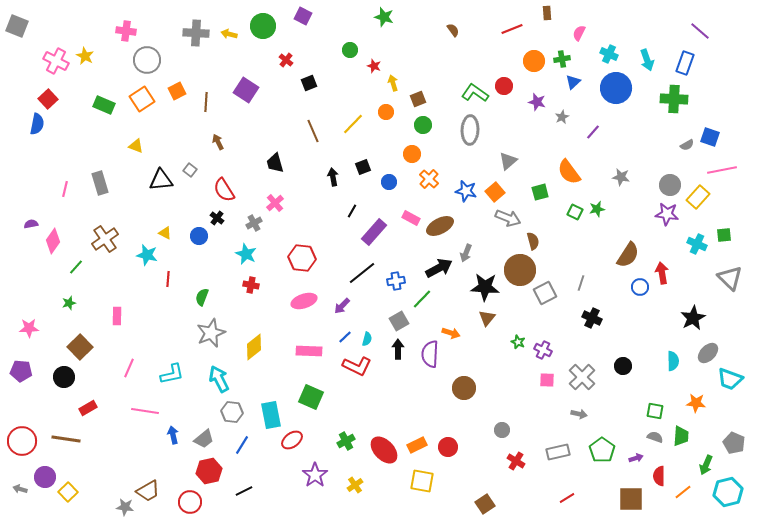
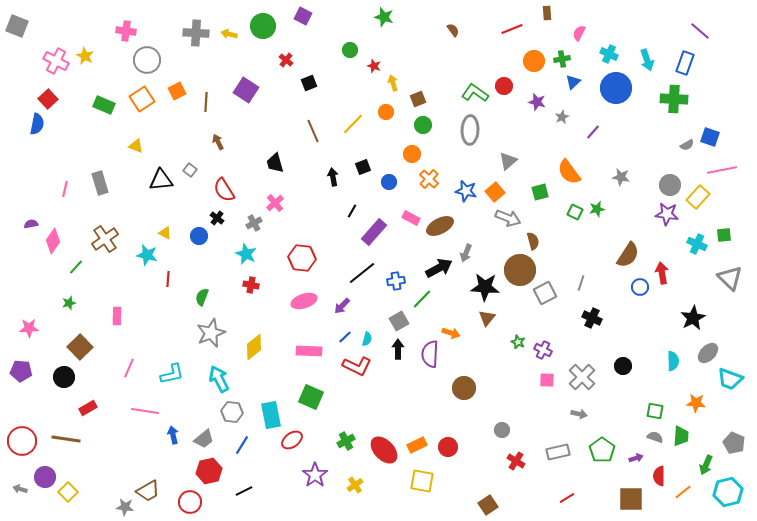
brown square at (485, 504): moved 3 px right, 1 px down
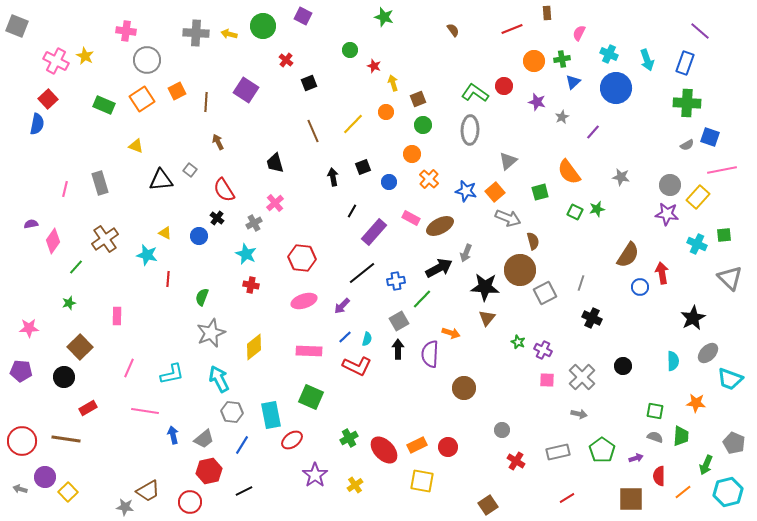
green cross at (674, 99): moved 13 px right, 4 px down
green cross at (346, 441): moved 3 px right, 3 px up
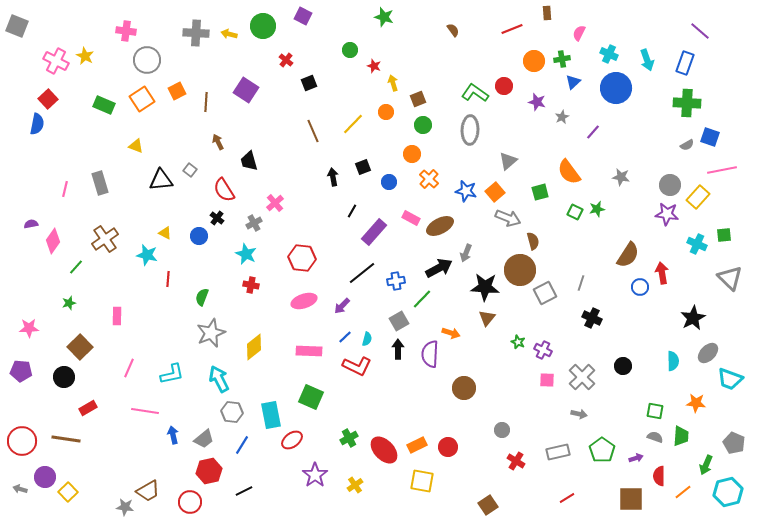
black trapezoid at (275, 163): moved 26 px left, 2 px up
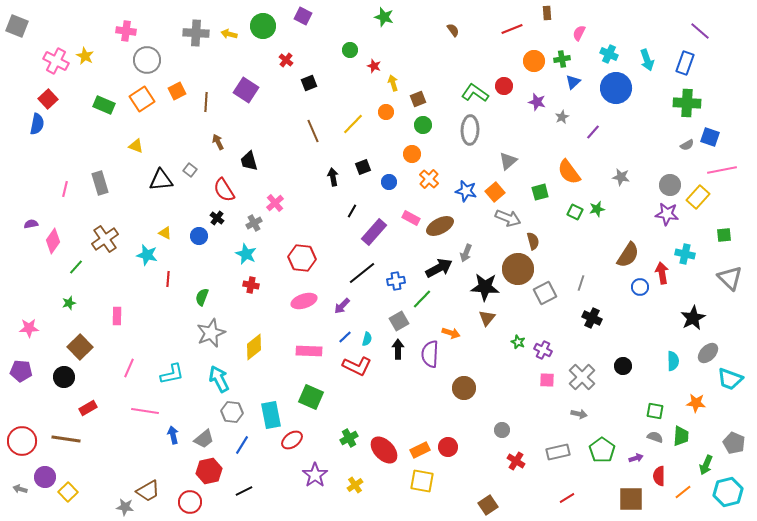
cyan cross at (697, 244): moved 12 px left, 10 px down; rotated 12 degrees counterclockwise
brown circle at (520, 270): moved 2 px left, 1 px up
orange rectangle at (417, 445): moved 3 px right, 5 px down
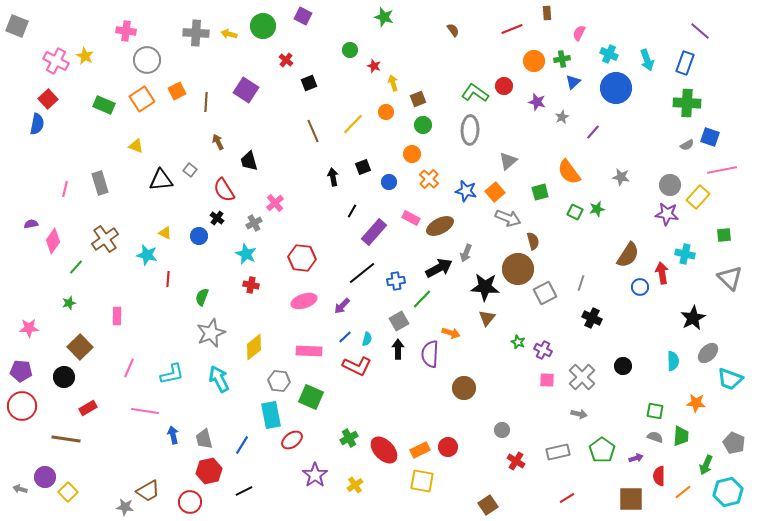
gray hexagon at (232, 412): moved 47 px right, 31 px up
gray trapezoid at (204, 439): rotated 115 degrees clockwise
red circle at (22, 441): moved 35 px up
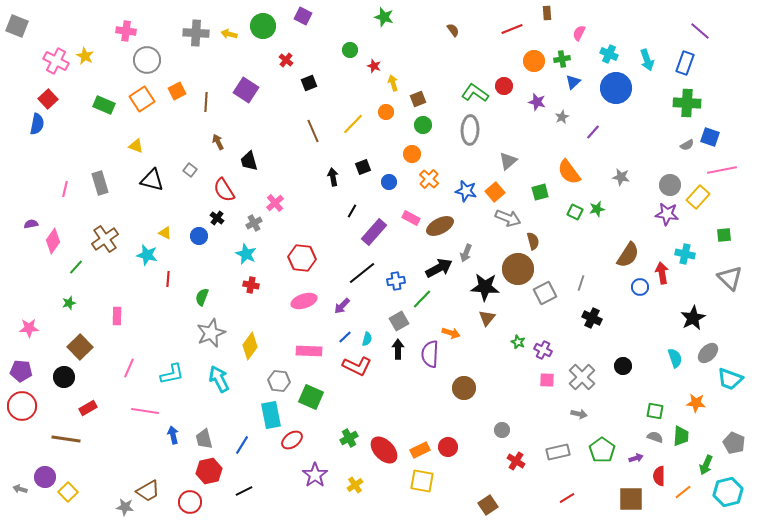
black triangle at (161, 180): moved 9 px left; rotated 20 degrees clockwise
yellow diamond at (254, 347): moved 4 px left, 1 px up; rotated 16 degrees counterclockwise
cyan semicircle at (673, 361): moved 2 px right, 3 px up; rotated 18 degrees counterclockwise
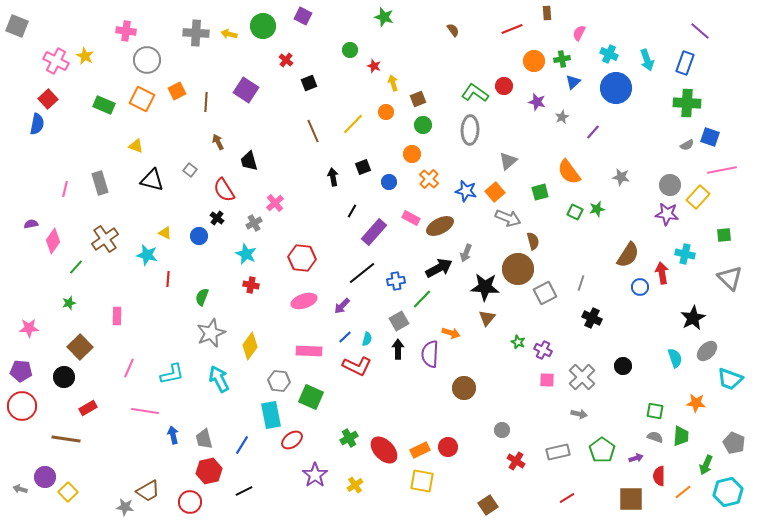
orange square at (142, 99): rotated 30 degrees counterclockwise
gray ellipse at (708, 353): moved 1 px left, 2 px up
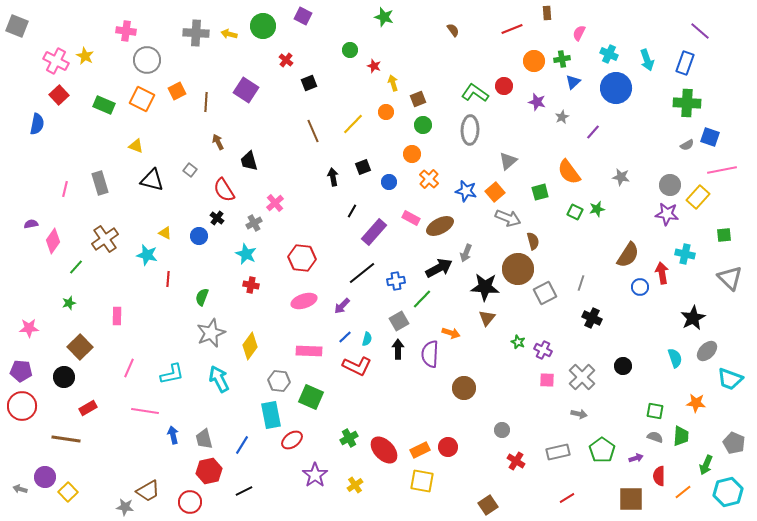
red square at (48, 99): moved 11 px right, 4 px up
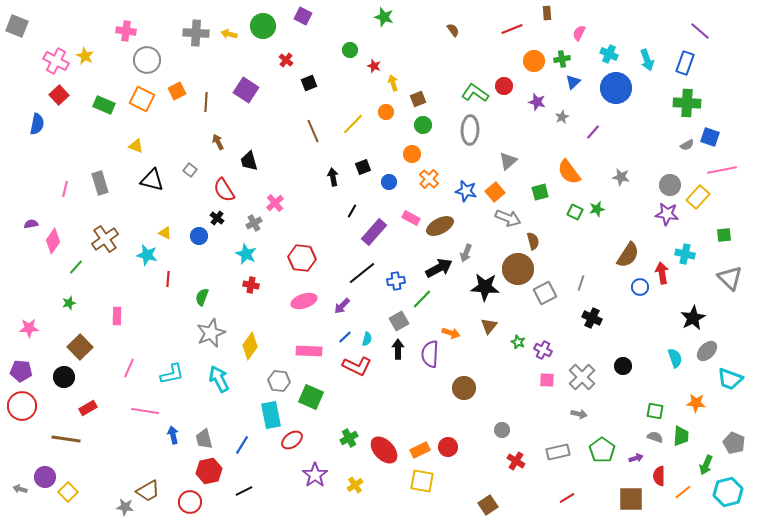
brown triangle at (487, 318): moved 2 px right, 8 px down
